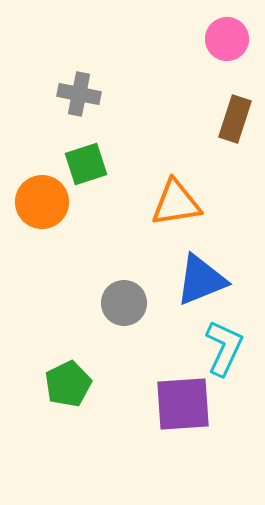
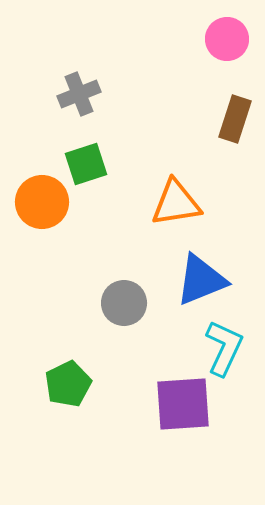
gray cross: rotated 33 degrees counterclockwise
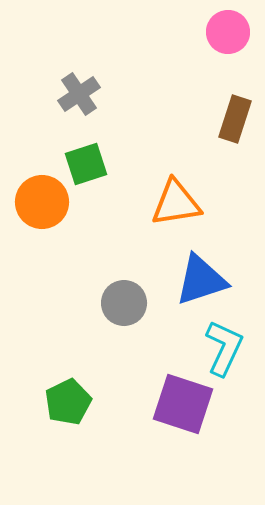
pink circle: moved 1 px right, 7 px up
gray cross: rotated 12 degrees counterclockwise
blue triangle: rotated 4 degrees clockwise
green pentagon: moved 18 px down
purple square: rotated 22 degrees clockwise
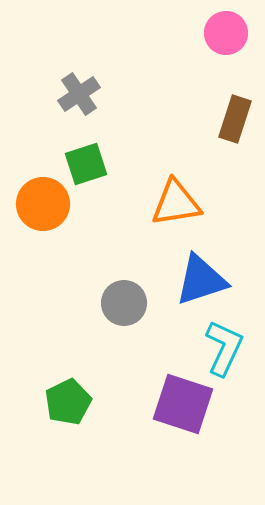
pink circle: moved 2 px left, 1 px down
orange circle: moved 1 px right, 2 px down
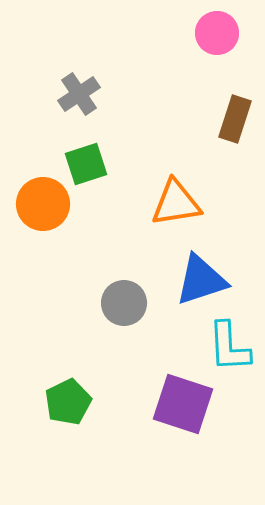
pink circle: moved 9 px left
cyan L-shape: moved 5 px right, 1 px up; rotated 152 degrees clockwise
